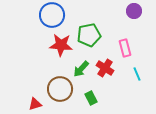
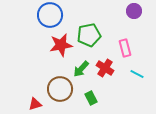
blue circle: moved 2 px left
red star: rotated 15 degrees counterclockwise
cyan line: rotated 40 degrees counterclockwise
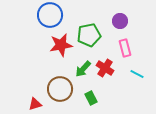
purple circle: moved 14 px left, 10 px down
green arrow: moved 2 px right
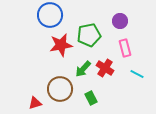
red triangle: moved 1 px up
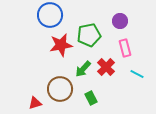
red cross: moved 1 px right, 1 px up; rotated 12 degrees clockwise
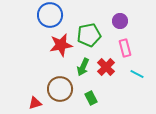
green arrow: moved 2 px up; rotated 18 degrees counterclockwise
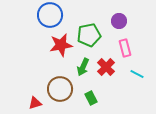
purple circle: moved 1 px left
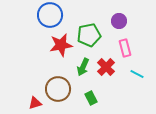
brown circle: moved 2 px left
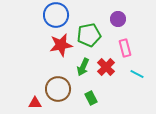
blue circle: moved 6 px right
purple circle: moved 1 px left, 2 px up
red triangle: rotated 16 degrees clockwise
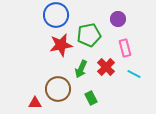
green arrow: moved 2 px left, 2 px down
cyan line: moved 3 px left
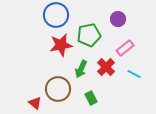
pink rectangle: rotated 66 degrees clockwise
red triangle: rotated 40 degrees clockwise
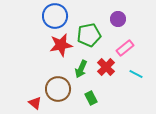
blue circle: moved 1 px left, 1 px down
cyan line: moved 2 px right
